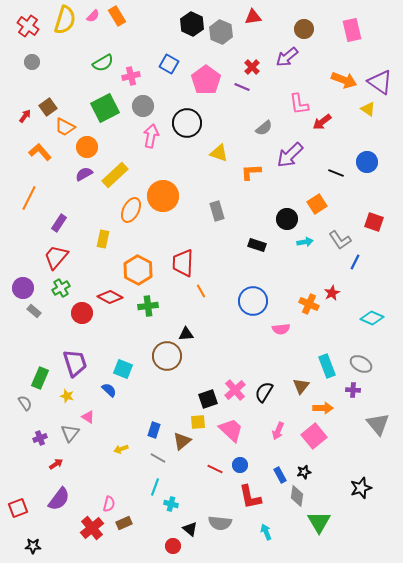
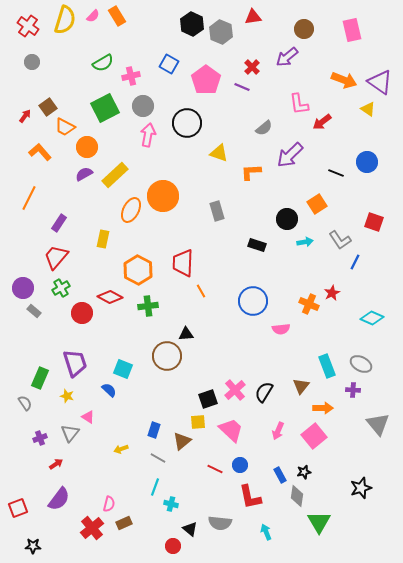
pink arrow at (151, 136): moved 3 px left, 1 px up
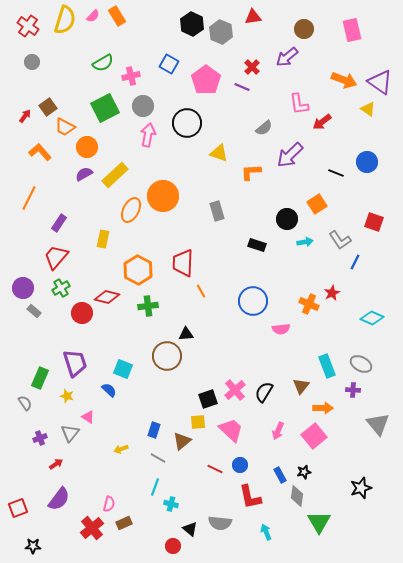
red diamond at (110, 297): moved 3 px left; rotated 15 degrees counterclockwise
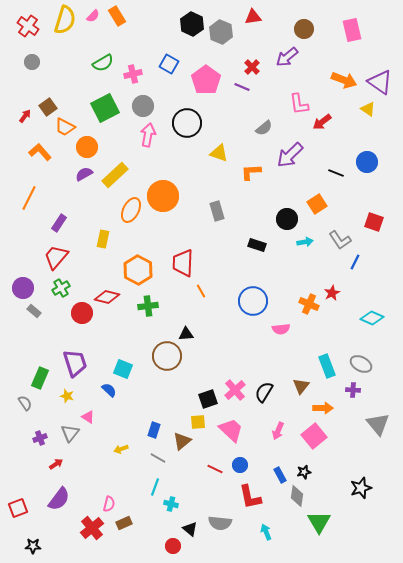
pink cross at (131, 76): moved 2 px right, 2 px up
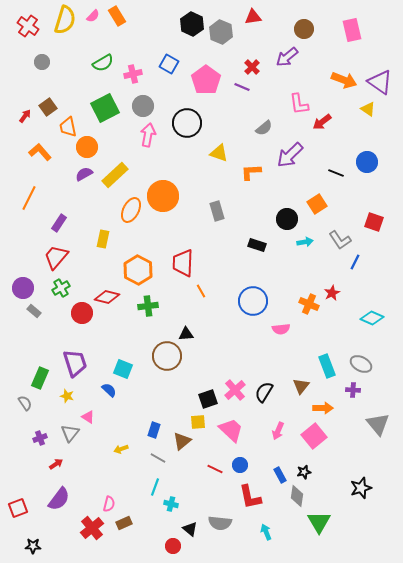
gray circle at (32, 62): moved 10 px right
orange trapezoid at (65, 127): moved 3 px right; rotated 50 degrees clockwise
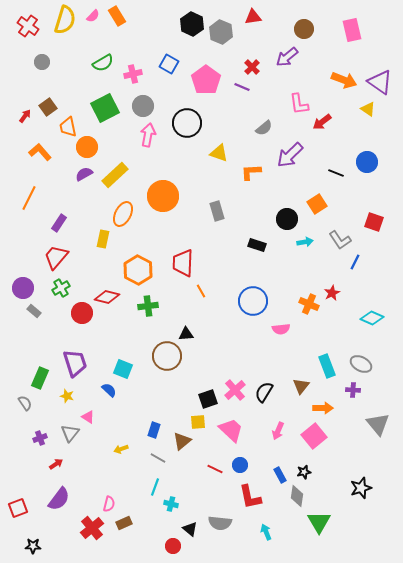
orange ellipse at (131, 210): moved 8 px left, 4 px down
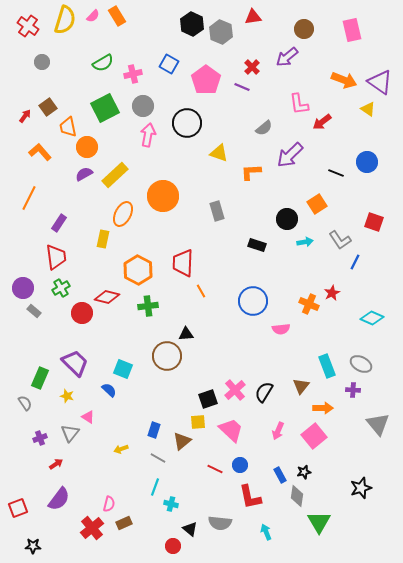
red trapezoid at (56, 257): rotated 132 degrees clockwise
purple trapezoid at (75, 363): rotated 28 degrees counterclockwise
